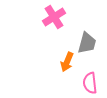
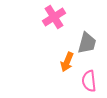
pink semicircle: moved 1 px left, 2 px up
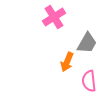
gray trapezoid: rotated 15 degrees clockwise
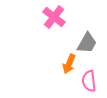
pink cross: rotated 20 degrees counterclockwise
orange arrow: moved 2 px right, 2 px down
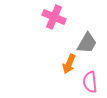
pink cross: rotated 15 degrees counterclockwise
pink semicircle: moved 1 px right, 1 px down
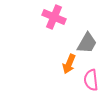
pink semicircle: moved 1 px right, 2 px up
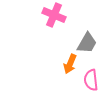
pink cross: moved 2 px up
orange arrow: moved 1 px right
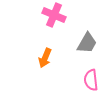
orange arrow: moved 25 px left, 6 px up
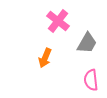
pink cross: moved 4 px right, 6 px down; rotated 15 degrees clockwise
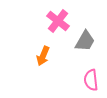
gray trapezoid: moved 2 px left, 2 px up
orange arrow: moved 2 px left, 2 px up
